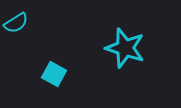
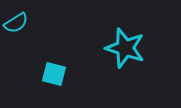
cyan square: rotated 15 degrees counterclockwise
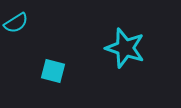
cyan square: moved 1 px left, 3 px up
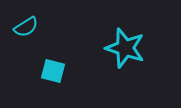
cyan semicircle: moved 10 px right, 4 px down
